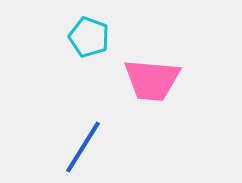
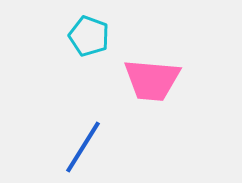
cyan pentagon: moved 1 px up
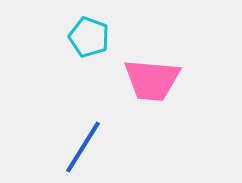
cyan pentagon: moved 1 px down
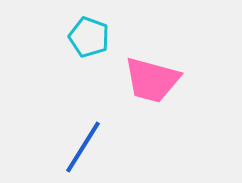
pink trapezoid: rotated 10 degrees clockwise
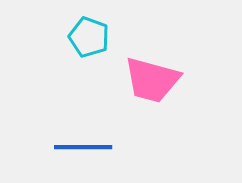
blue line: rotated 58 degrees clockwise
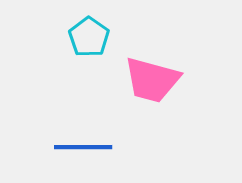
cyan pentagon: rotated 15 degrees clockwise
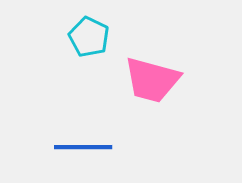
cyan pentagon: rotated 9 degrees counterclockwise
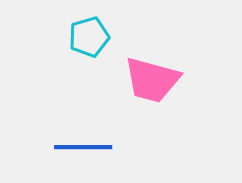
cyan pentagon: rotated 30 degrees clockwise
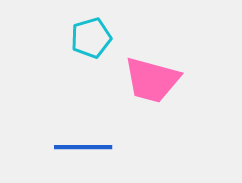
cyan pentagon: moved 2 px right, 1 px down
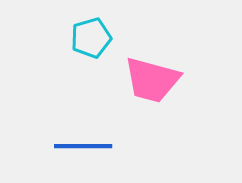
blue line: moved 1 px up
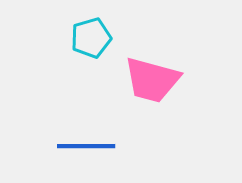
blue line: moved 3 px right
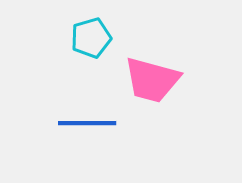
blue line: moved 1 px right, 23 px up
